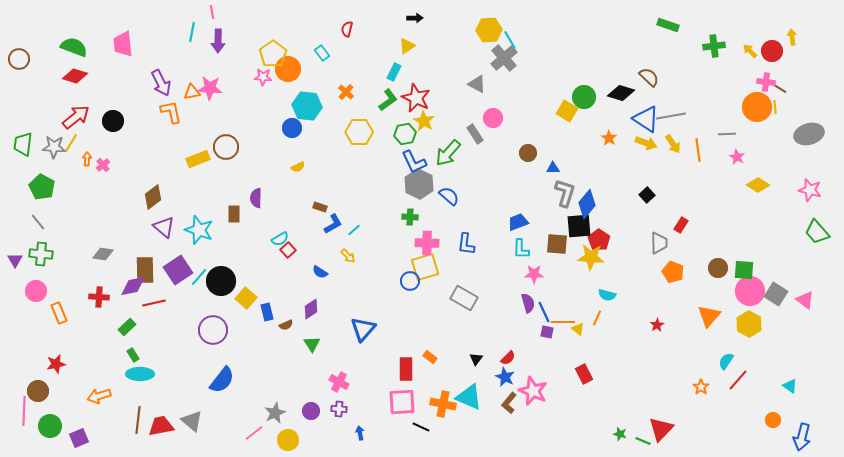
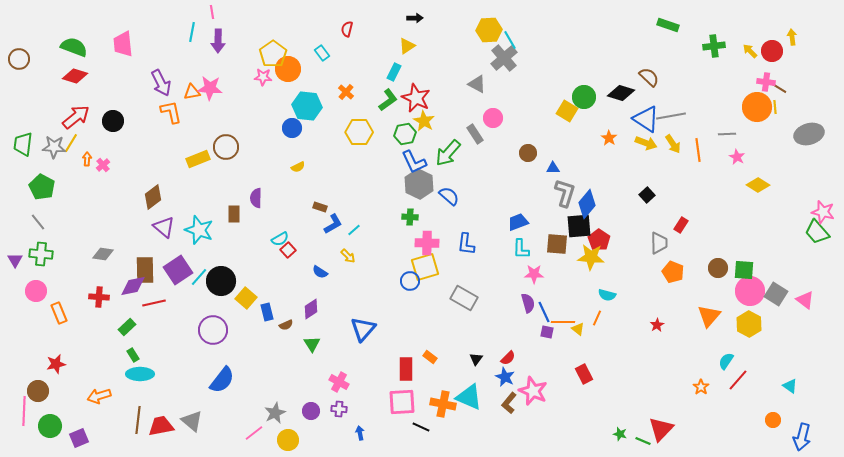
pink star at (810, 190): moved 13 px right, 22 px down
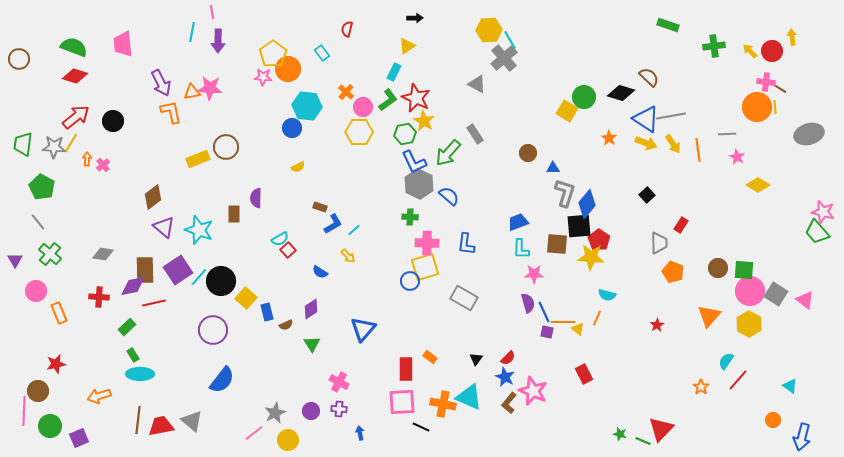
pink circle at (493, 118): moved 130 px left, 11 px up
green cross at (41, 254): moved 9 px right; rotated 35 degrees clockwise
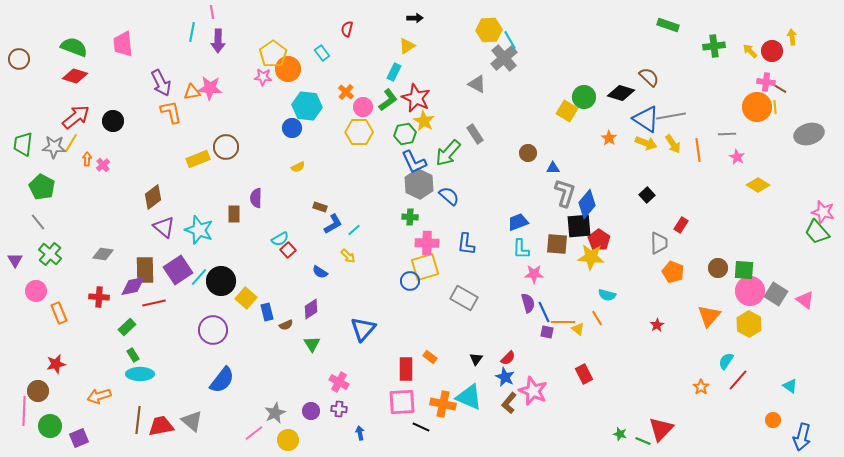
orange line at (597, 318): rotated 56 degrees counterclockwise
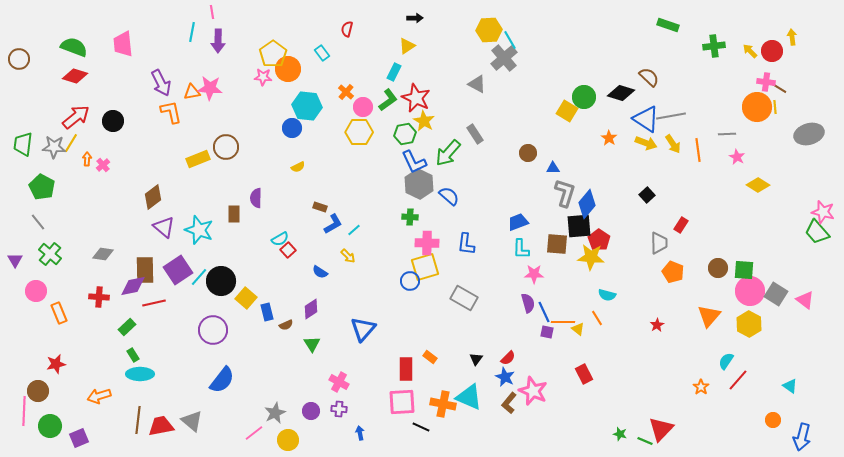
green line at (643, 441): moved 2 px right
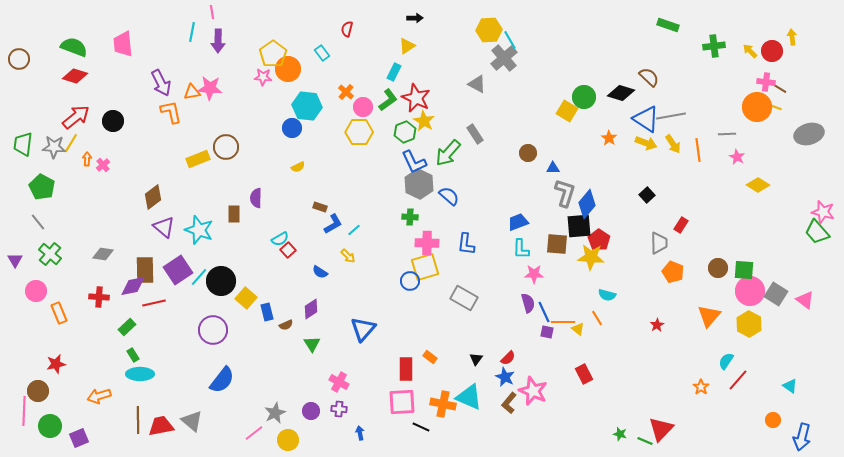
yellow line at (775, 107): rotated 64 degrees counterclockwise
green hexagon at (405, 134): moved 2 px up; rotated 10 degrees counterclockwise
brown line at (138, 420): rotated 8 degrees counterclockwise
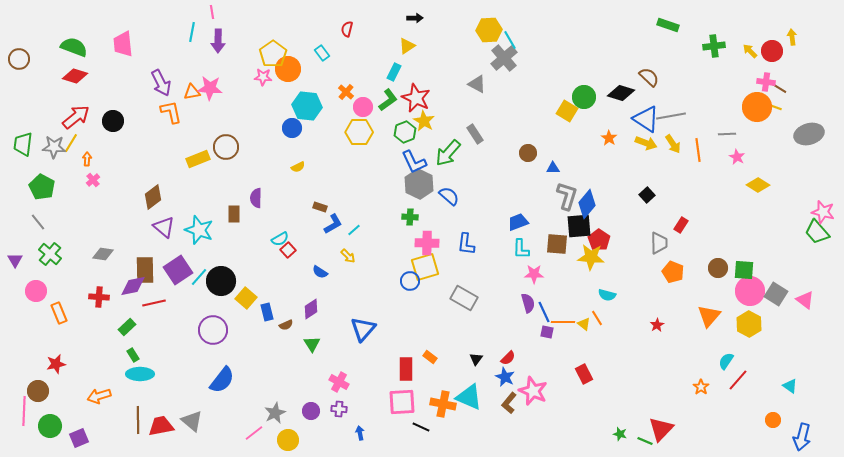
pink cross at (103, 165): moved 10 px left, 15 px down
gray L-shape at (565, 193): moved 2 px right, 3 px down
yellow triangle at (578, 329): moved 6 px right, 5 px up
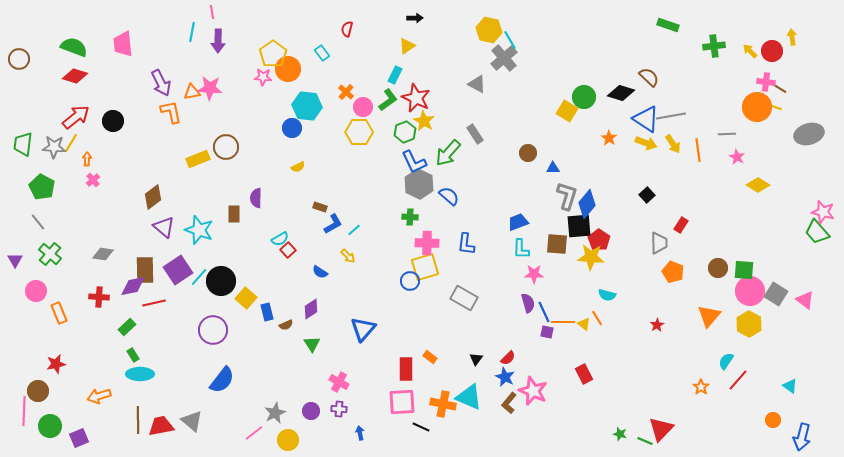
yellow hexagon at (489, 30): rotated 15 degrees clockwise
cyan rectangle at (394, 72): moved 1 px right, 3 px down
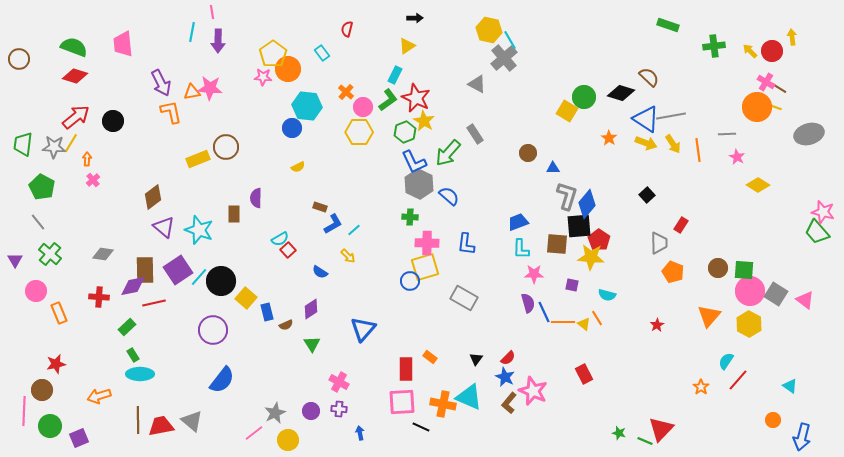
pink cross at (766, 82): rotated 24 degrees clockwise
purple square at (547, 332): moved 25 px right, 47 px up
brown circle at (38, 391): moved 4 px right, 1 px up
green star at (620, 434): moved 1 px left, 1 px up
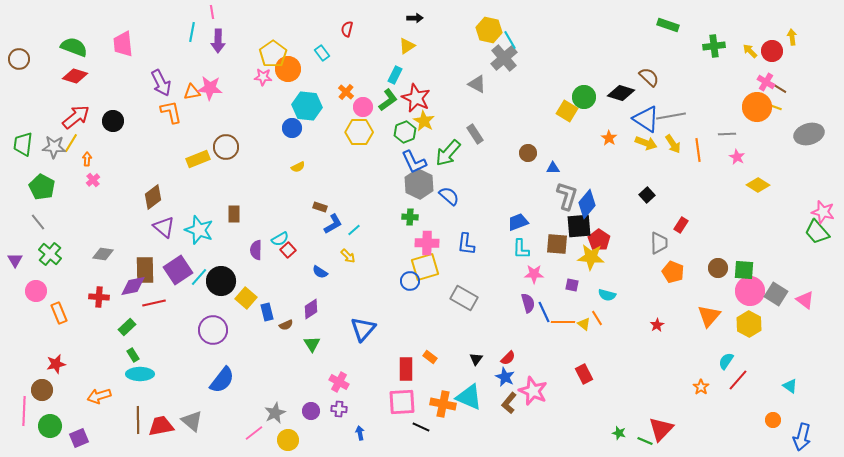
purple semicircle at (256, 198): moved 52 px down
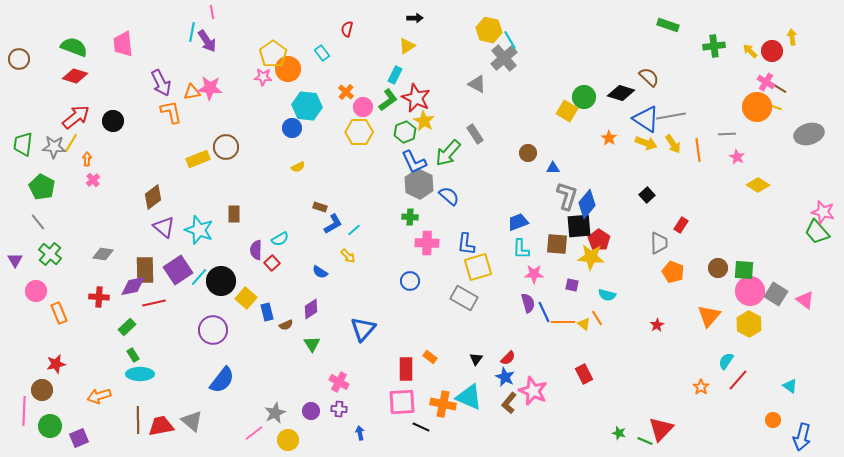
purple arrow at (218, 41): moved 11 px left; rotated 35 degrees counterclockwise
red square at (288, 250): moved 16 px left, 13 px down
yellow square at (425, 267): moved 53 px right
